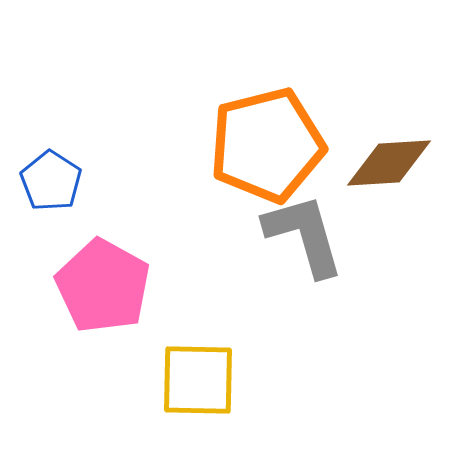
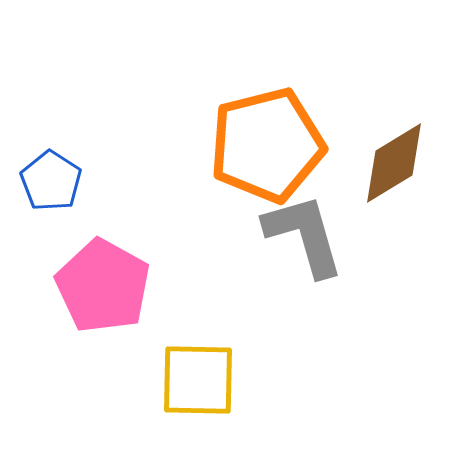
brown diamond: moved 5 px right; rotated 28 degrees counterclockwise
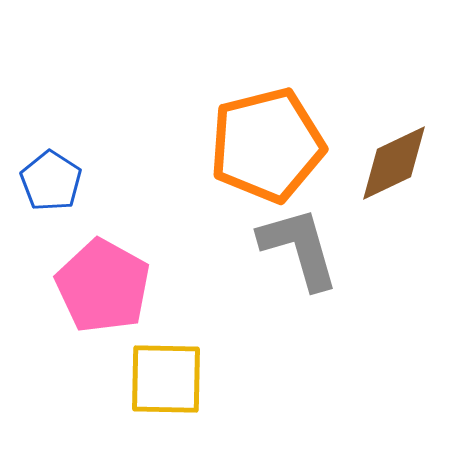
brown diamond: rotated 6 degrees clockwise
gray L-shape: moved 5 px left, 13 px down
yellow square: moved 32 px left, 1 px up
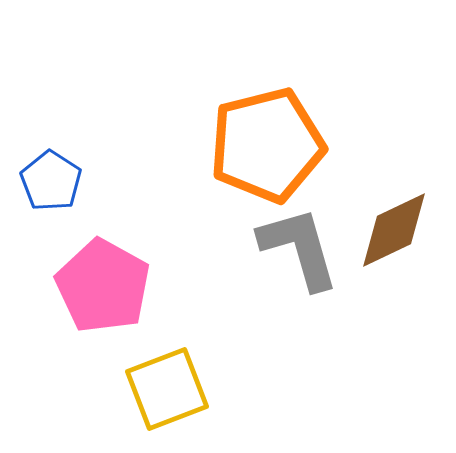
brown diamond: moved 67 px down
yellow square: moved 1 px right, 10 px down; rotated 22 degrees counterclockwise
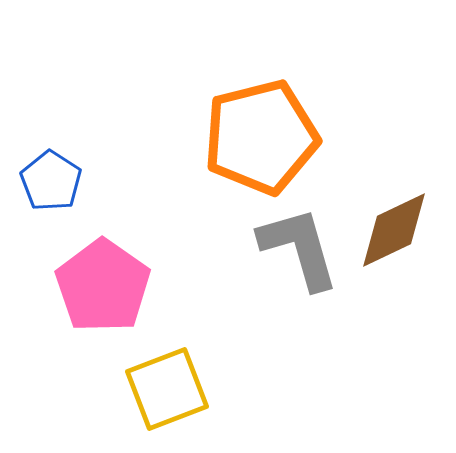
orange pentagon: moved 6 px left, 8 px up
pink pentagon: rotated 6 degrees clockwise
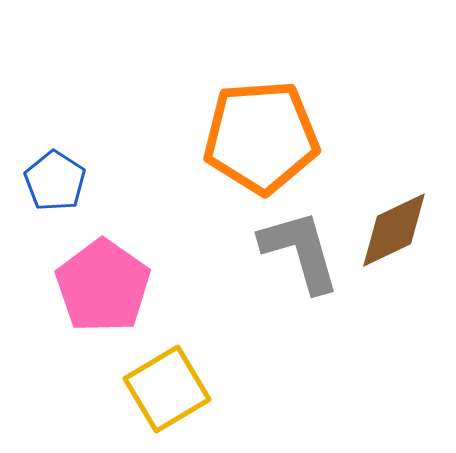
orange pentagon: rotated 10 degrees clockwise
blue pentagon: moved 4 px right
gray L-shape: moved 1 px right, 3 px down
yellow square: rotated 10 degrees counterclockwise
